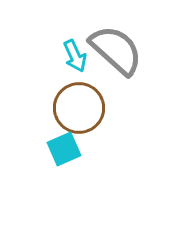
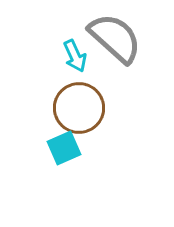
gray semicircle: moved 1 px left, 12 px up
cyan square: moved 1 px up
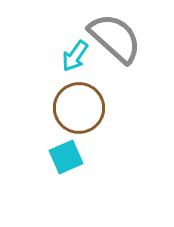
cyan arrow: rotated 60 degrees clockwise
cyan square: moved 2 px right, 9 px down
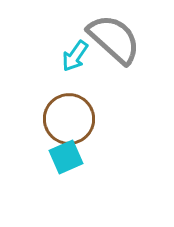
gray semicircle: moved 1 px left, 1 px down
brown circle: moved 10 px left, 11 px down
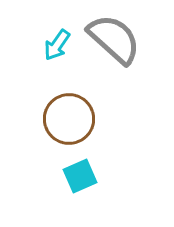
cyan arrow: moved 18 px left, 11 px up
cyan square: moved 14 px right, 19 px down
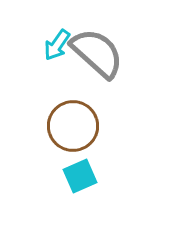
gray semicircle: moved 17 px left, 14 px down
brown circle: moved 4 px right, 7 px down
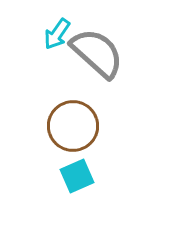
cyan arrow: moved 11 px up
cyan square: moved 3 px left
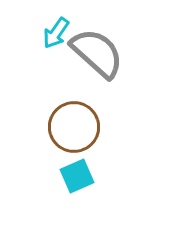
cyan arrow: moved 1 px left, 1 px up
brown circle: moved 1 px right, 1 px down
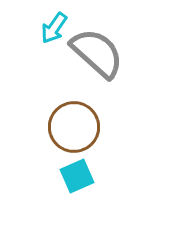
cyan arrow: moved 2 px left, 5 px up
